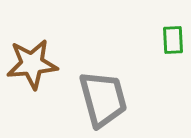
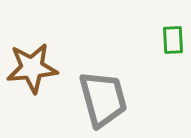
brown star: moved 4 px down
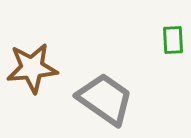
gray trapezoid: moved 2 px right; rotated 40 degrees counterclockwise
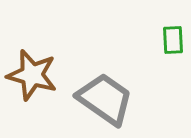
brown star: moved 7 px down; rotated 21 degrees clockwise
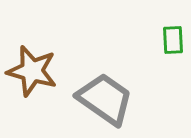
brown star: moved 4 px up
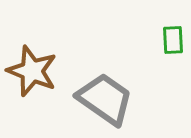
brown star: rotated 6 degrees clockwise
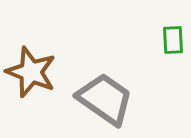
brown star: moved 1 px left, 1 px down
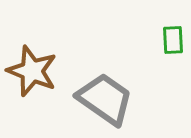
brown star: moved 1 px right, 1 px up
